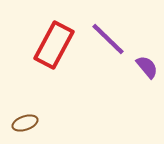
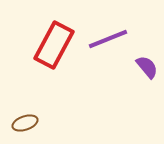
purple line: rotated 66 degrees counterclockwise
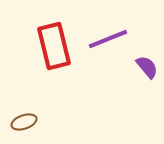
red rectangle: moved 1 px down; rotated 42 degrees counterclockwise
brown ellipse: moved 1 px left, 1 px up
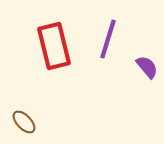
purple line: rotated 51 degrees counterclockwise
brown ellipse: rotated 65 degrees clockwise
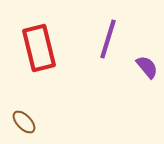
red rectangle: moved 15 px left, 2 px down
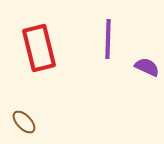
purple line: rotated 15 degrees counterclockwise
purple semicircle: rotated 25 degrees counterclockwise
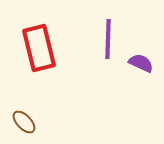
purple semicircle: moved 6 px left, 4 px up
